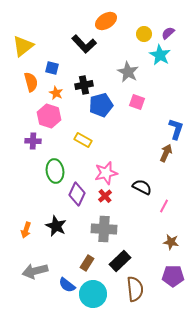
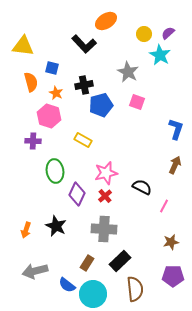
yellow triangle: rotated 45 degrees clockwise
brown arrow: moved 9 px right, 12 px down
brown star: rotated 21 degrees counterclockwise
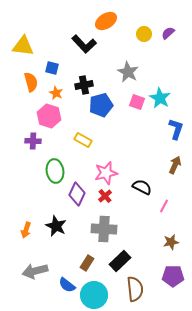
cyan star: moved 43 px down
cyan circle: moved 1 px right, 1 px down
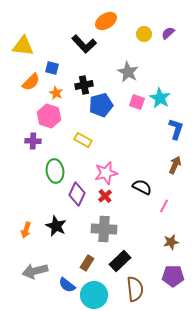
orange semicircle: rotated 60 degrees clockwise
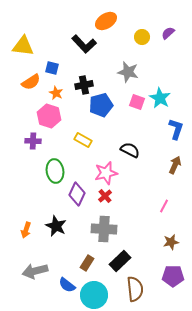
yellow circle: moved 2 px left, 3 px down
gray star: rotated 15 degrees counterclockwise
orange semicircle: rotated 12 degrees clockwise
black semicircle: moved 12 px left, 37 px up
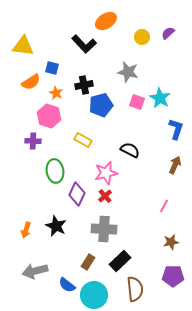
brown rectangle: moved 1 px right, 1 px up
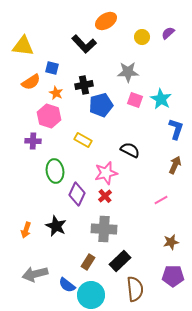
gray star: rotated 15 degrees counterclockwise
cyan star: moved 1 px right, 1 px down
pink square: moved 2 px left, 2 px up
pink line: moved 3 px left, 6 px up; rotated 32 degrees clockwise
gray arrow: moved 3 px down
cyan circle: moved 3 px left
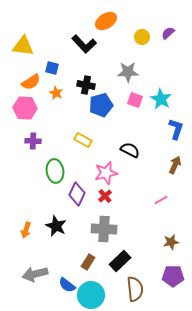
black cross: moved 2 px right; rotated 24 degrees clockwise
pink hexagon: moved 24 px left, 8 px up; rotated 15 degrees counterclockwise
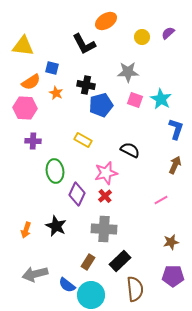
black L-shape: rotated 15 degrees clockwise
